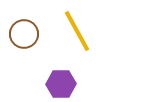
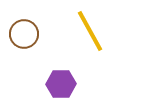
yellow line: moved 13 px right
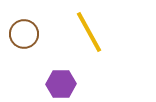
yellow line: moved 1 px left, 1 px down
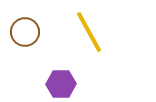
brown circle: moved 1 px right, 2 px up
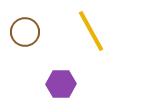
yellow line: moved 2 px right, 1 px up
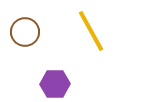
purple hexagon: moved 6 px left
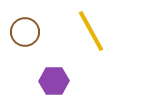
purple hexagon: moved 1 px left, 3 px up
